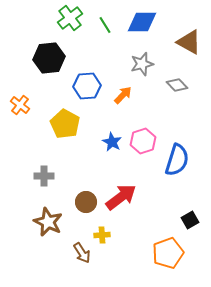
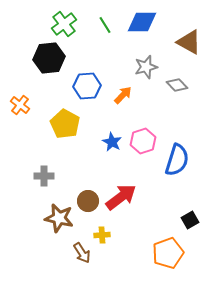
green cross: moved 6 px left, 6 px down
gray star: moved 4 px right, 3 px down
brown circle: moved 2 px right, 1 px up
brown star: moved 11 px right, 4 px up; rotated 12 degrees counterclockwise
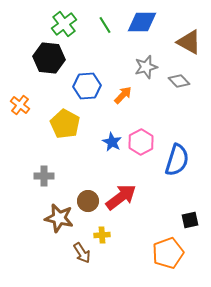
black hexagon: rotated 12 degrees clockwise
gray diamond: moved 2 px right, 4 px up
pink hexagon: moved 2 px left, 1 px down; rotated 10 degrees counterclockwise
black square: rotated 18 degrees clockwise
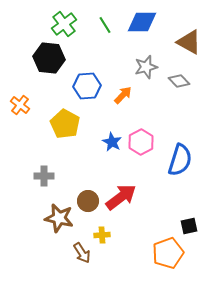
blue semicircle: moved 3 px right
black square: moved 1 px left, 6 px down
